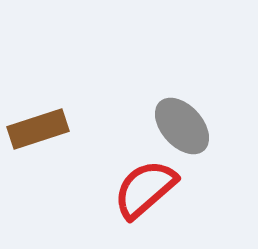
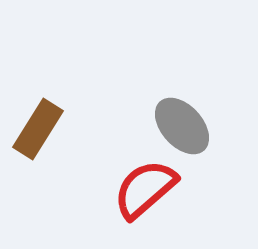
brown rectangle: rotated 40 degrees counterclockwise
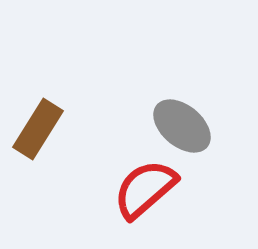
gray ellipse: rotated 8 degrees counterclockwise
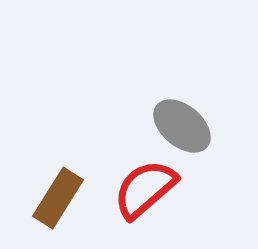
brown rectangle: moved 20 px right, 69 px down
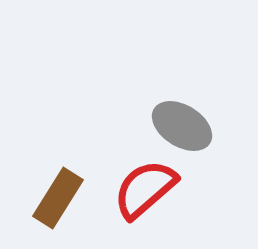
gray ellipse: rotated 8 degrees counterclockwise
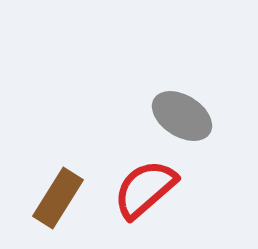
gray ellipse: moved 10 px up
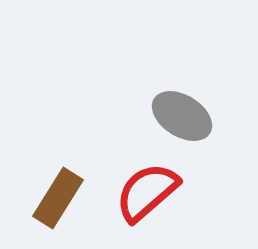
red semicircle: moved 2 px right, 3 px down
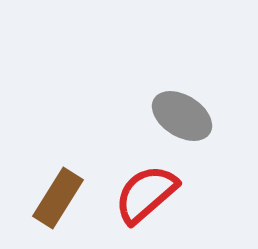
red semicircle: moved 1 px left, 2 px down
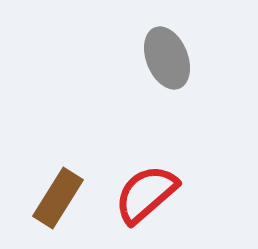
gray ellipse: moved 15 px left, 58 px up; rotated 36 degrees clockwise
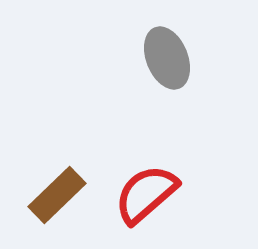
brown rectangle: moved 1 px left, 3 px up; rotated 14 degrees clockwise
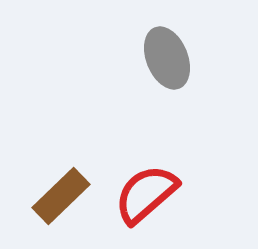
brown rectangle: moved 4 px right, 1 px down
